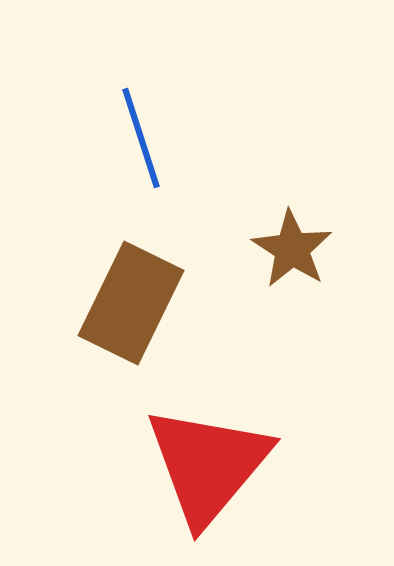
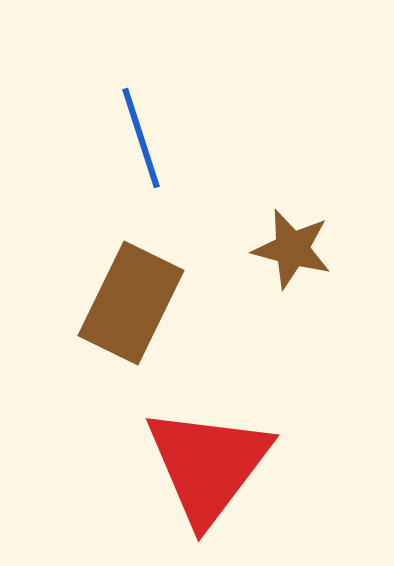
brown star: rotated 18 degrees counterclockwise
red triangle: rotated 3 degrees counterclockwise
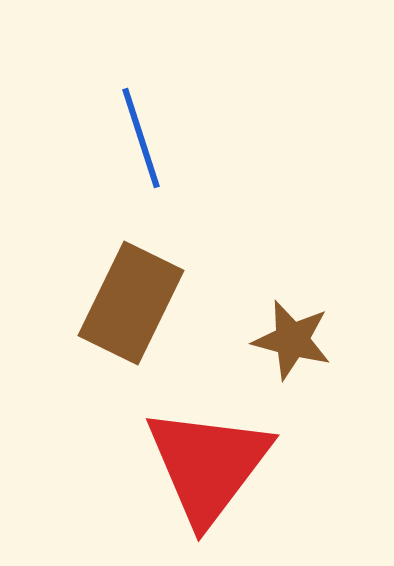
brown star: moved 91 px down
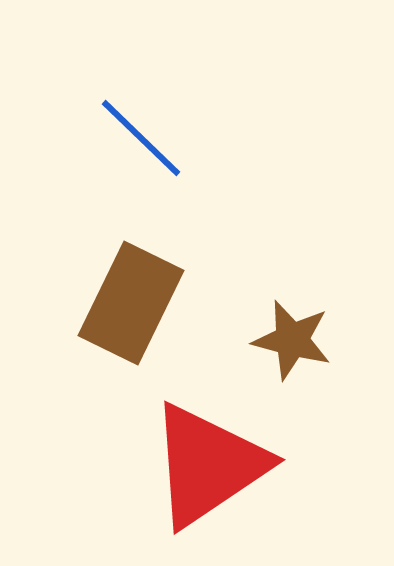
blue line: rotated 28 degrees counterclockwise
red triangle: rotated 19 degrees clockwise
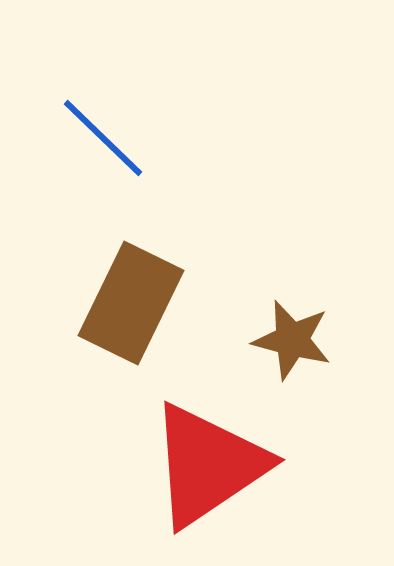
blue line: moved 38 px left
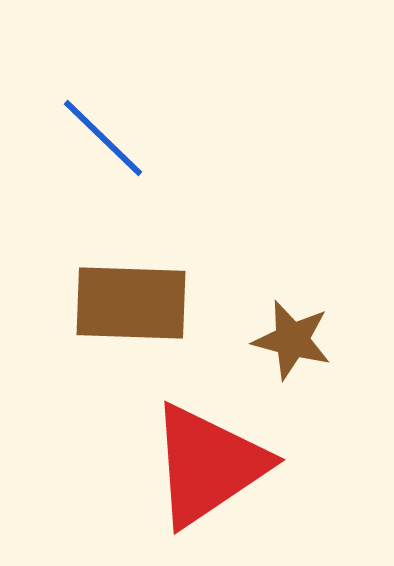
brown rectangle: rotated 66 degrees clockwise
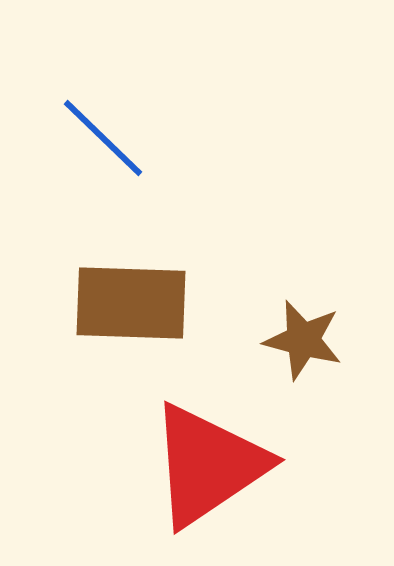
brown star: moved 11 px right
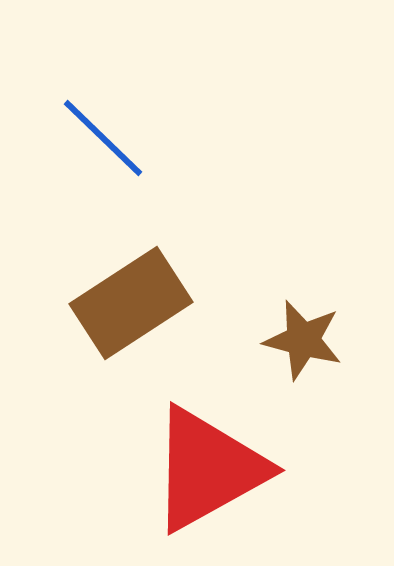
brown rectangle: rotated 35 degrees counterclockwise
red triangle: moved 4 px down; rotated 5 degrees clockwise
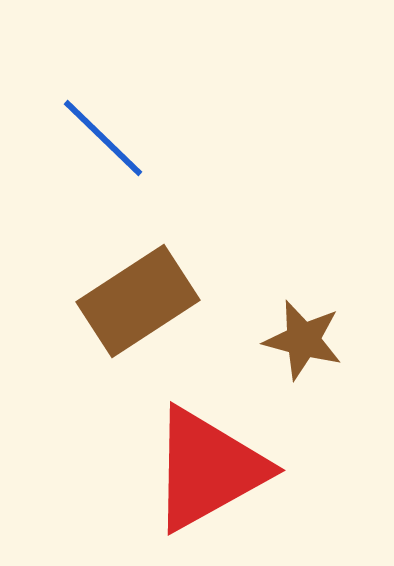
brown rectangle: moved 7 px right, 2 px up
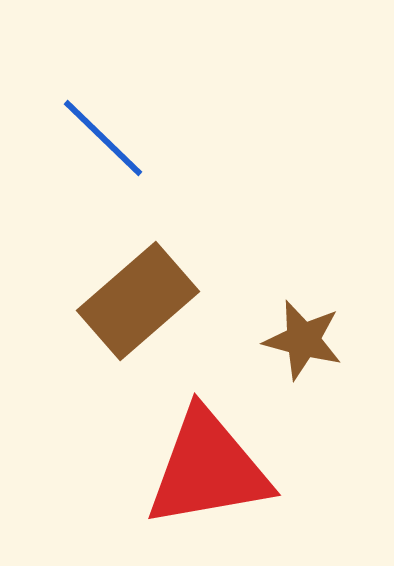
brown rectangle: rotated 8 degrees counterclockwise
red triangle: rotated 19 degrees clockwise
